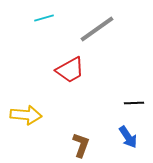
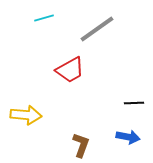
blue arrow: rotated 45 degrees counterclockwise
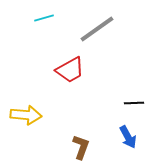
blue arrow: rotated 50 degrees clockwise
brown L-shape: moved 2 px down
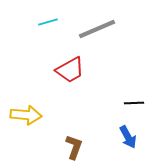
cyan line: moved 4 px right, 4 px down
gray line: rotated 12 degrees clockwise
brown L-shape: moved 7 px left
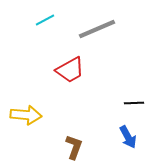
cyan line: moved 3 px left, 2 px up; rotated 12 degrees counterclockwise
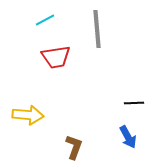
gray line: rotated 72 degrees counterclockwise
red trapezoid: moved 14 px left, 13 px up; rotated 20 degrees clockwise
yellow arrow: moved 2 px right
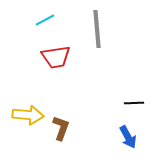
brown L-shape: moved 13 px left, 19 px up
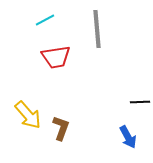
black line: moved 6 px right, 1 px up
yellow arrow: rotated 44 degrees clockwise
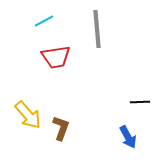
cyan line: moved 1 px left, 1 px down
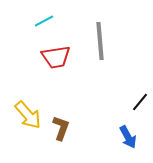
gray line: moved 3 px right, 12 px down
black line: rotated 48 degrees counterclockwise
